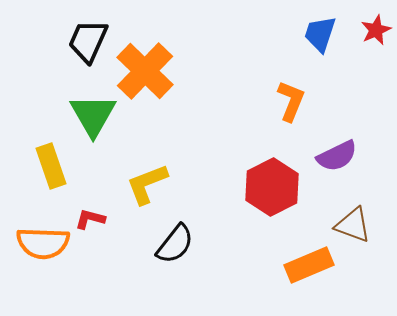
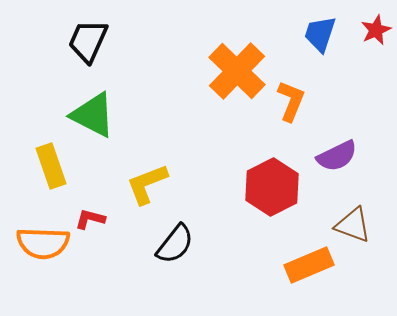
orange cross: moved 92 px right
green triangle: rotated 33 degrees counterclockwise
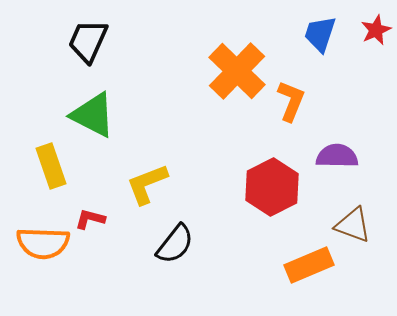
purple semicircle: rotated 153 degrees counterclockwise
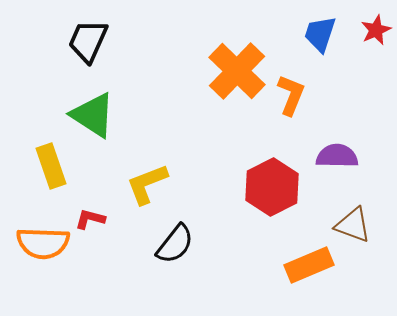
orange L-shape: moved 6 px up
green triangle: rotated 6 degrees clockwise
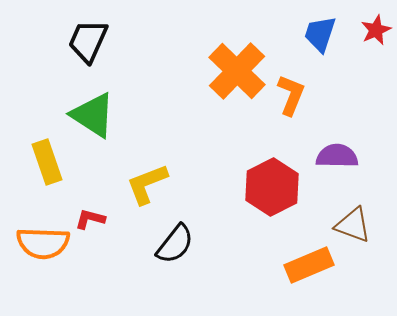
yellow rectangle: moved 4 px left, 4 px up
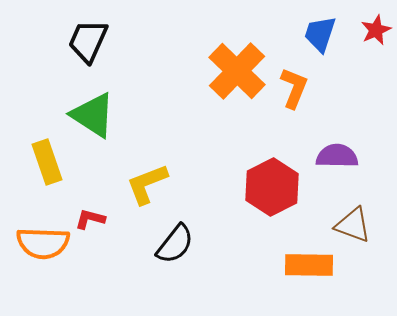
orange L-shape: moved 3 px right, 7 px up
orange rectangle: rotated 24 degrees clockwise
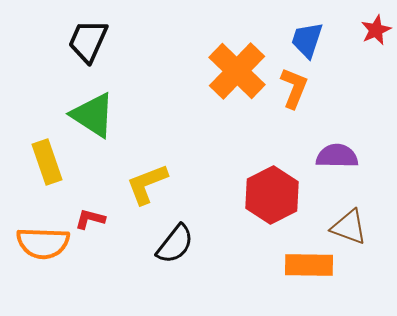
blue trapezoid: moved 13 px left, 6 px down
red hexagon: moved 8 px down
brown triangle: moved 4 px left, 2 px down
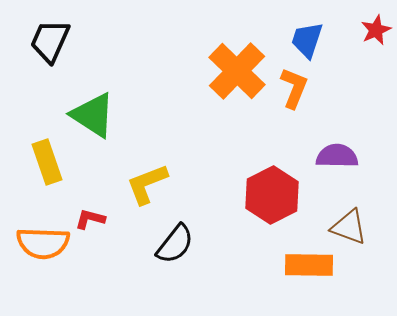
black trapezoid: moved 38 px left
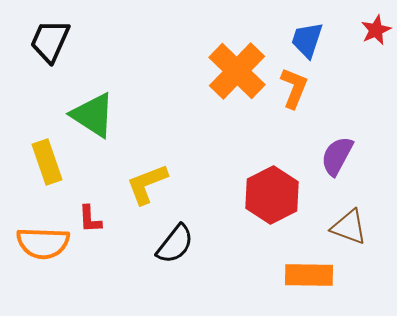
purple semicircle: rotated 63 degrees counterclockwise
red L-shape: rotated 108 degrees counterclockwise
orange rectangle: moved 10 px down
